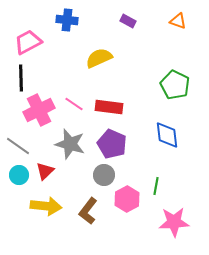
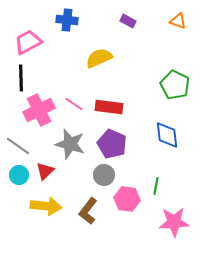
pink hexagon: rotated 25 degrees counterclockwise
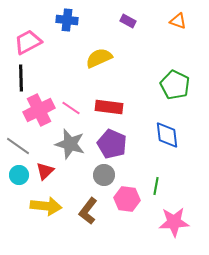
pink line: moved 3 px left, 4 px down
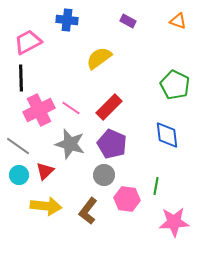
yellow semicircle: rotated 12 degrees counterclockwise
red rectangle: rotated 52 degrees counterclockwise
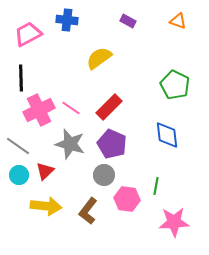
pink trapezoid: moved 8 px up
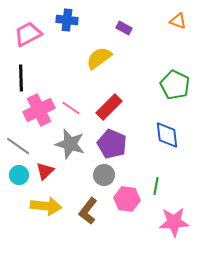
purple rectangle: moved 4 px left, 7 px down
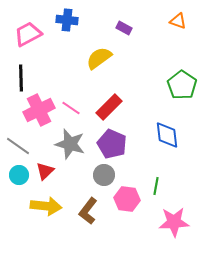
green pentagon: moved 7 px right; rotated 8 degrees clockwise
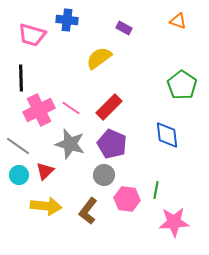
pink trapezoid: moved 4 px right, 1 px down; rotated 136 degrees counterclockwise
green line: moved 4 px down
